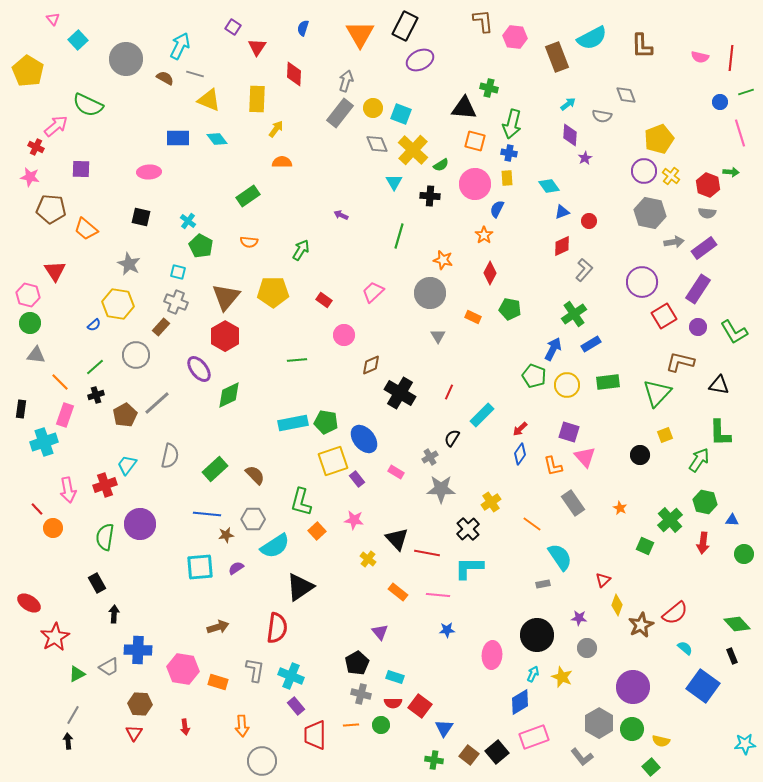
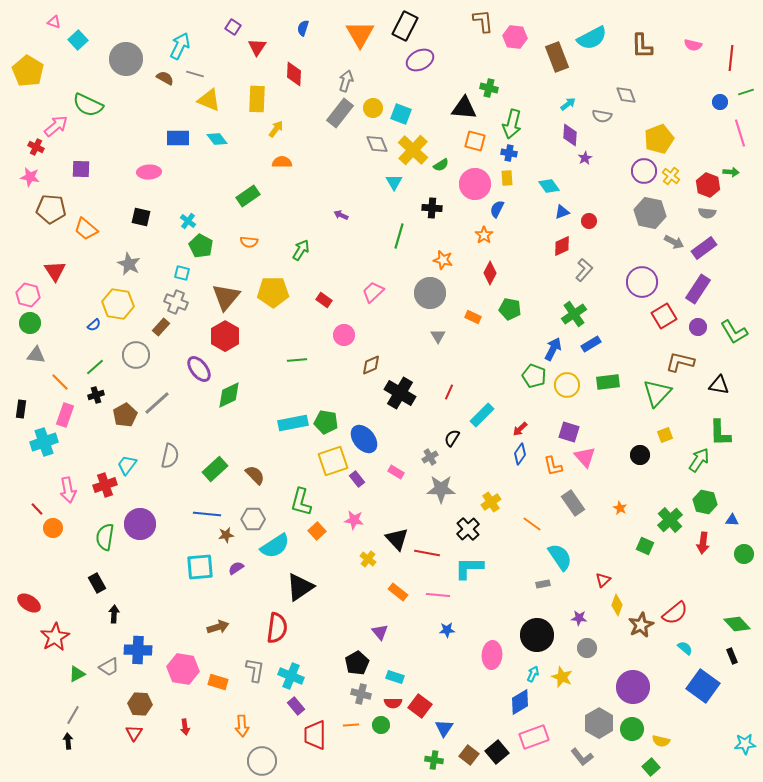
pink triangle at (53, 19): moved 1 px right, 3 px down; rotated 32 degrees counterclockwise
pink semicircle at (700, 57): moved 7 px left, 12 px up
black cross at (430, 196): moved 2 px right, 12 px down
gray arrow at (674, 242): rotated 36 degrees clockwise
cyan square at (178, 272): moved 4 px right, 1 px down
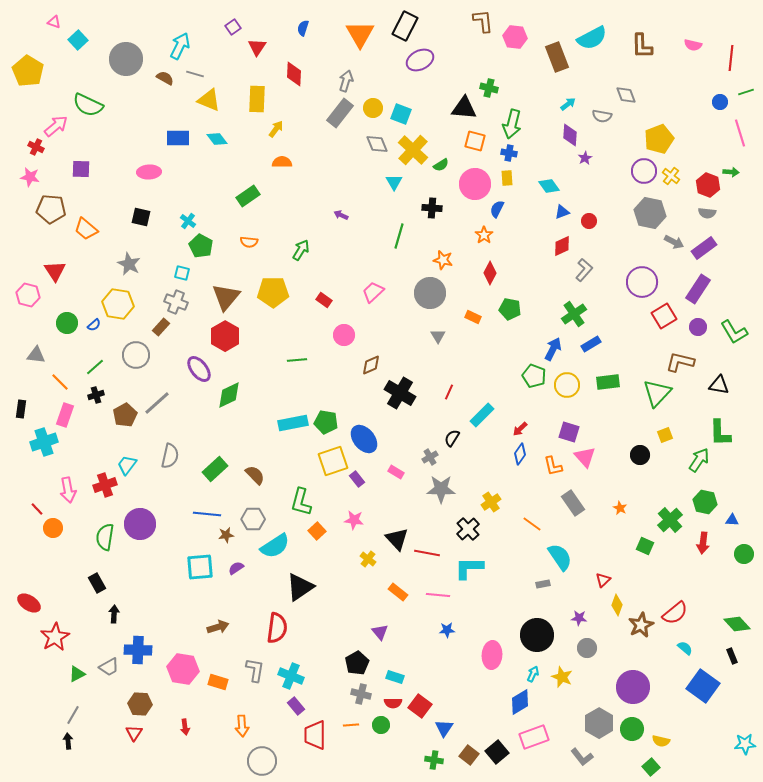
purple square at (233, 27): rotated 21 degrees clockwise
green circle at (30, 323): moved 37 px right
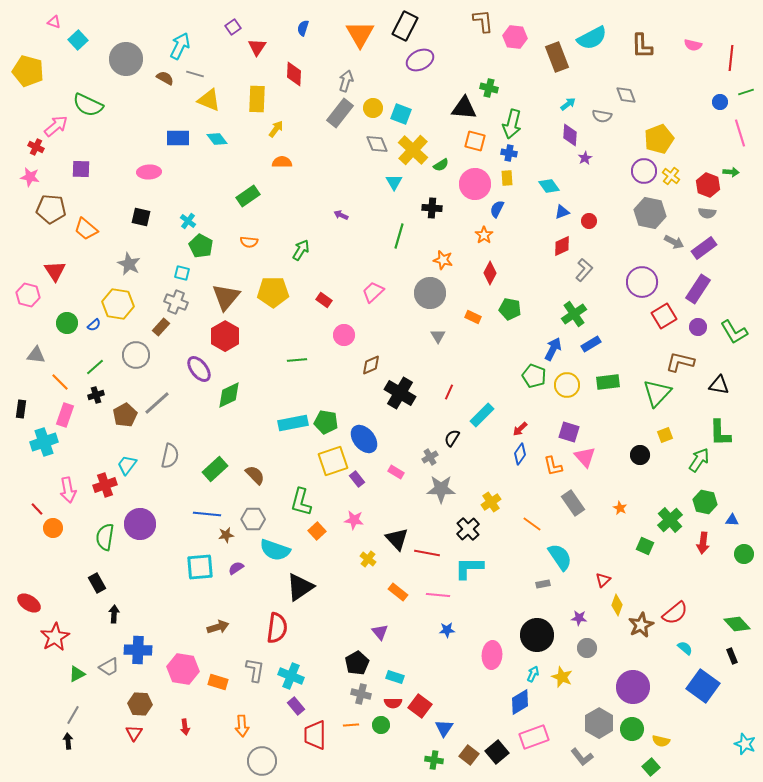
yellow pentagon at (28, 71): rotated 16 degrees counterclockwise
cyan semicircle at (275, 546): moved 4 px down; rotated 52 degrees clockwise
cyan star at (745, 744): rotated 25 degrees clockwise
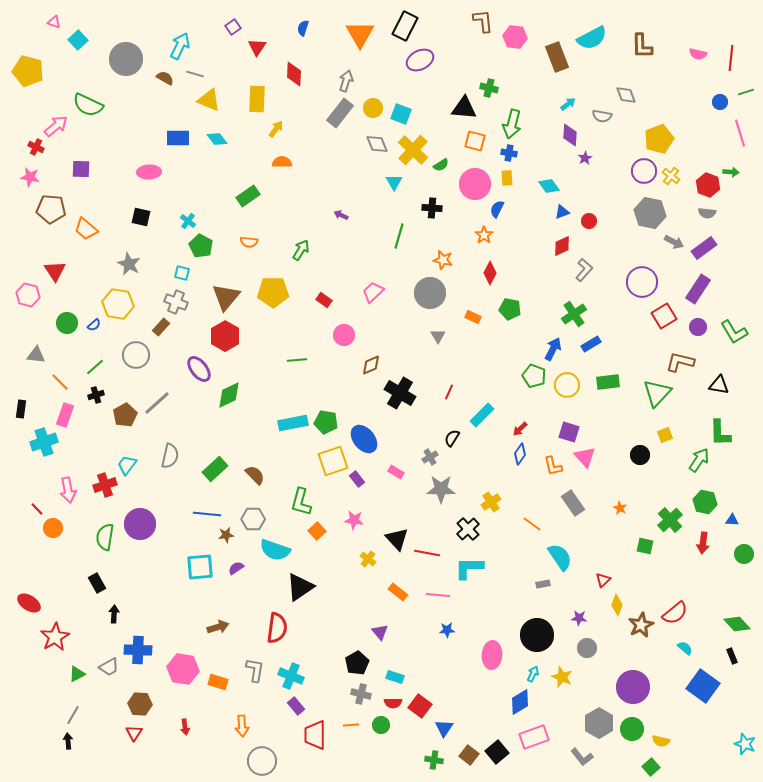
pink semicircle at (693, 45): moved 5 px right, 9 px down
green square at (645, 546): rotated 12 degrees counterclockwise
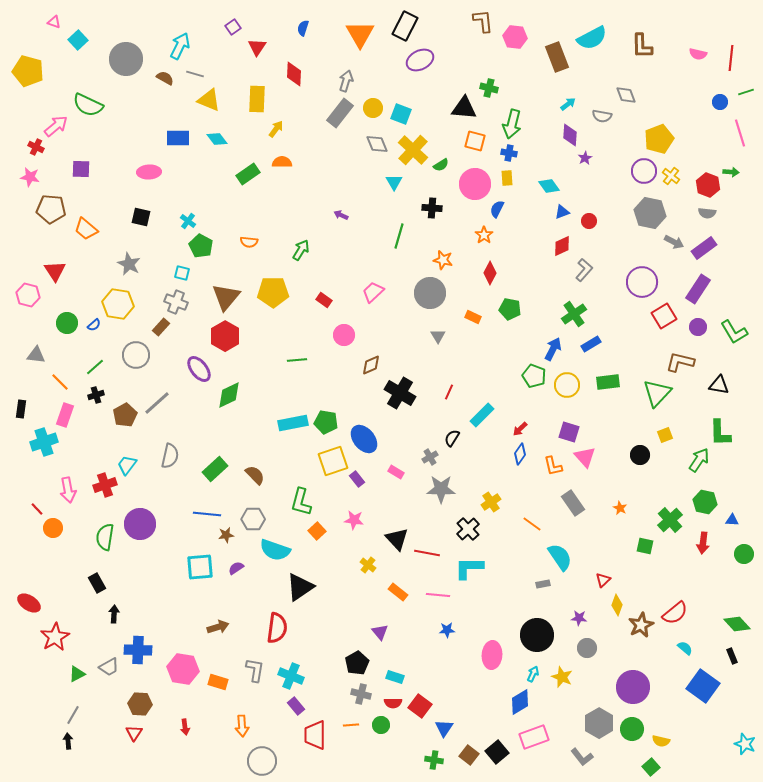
green rectangle at (248, 196): moved 22 px up
yellow cross at (368, 559): moved 6 px down
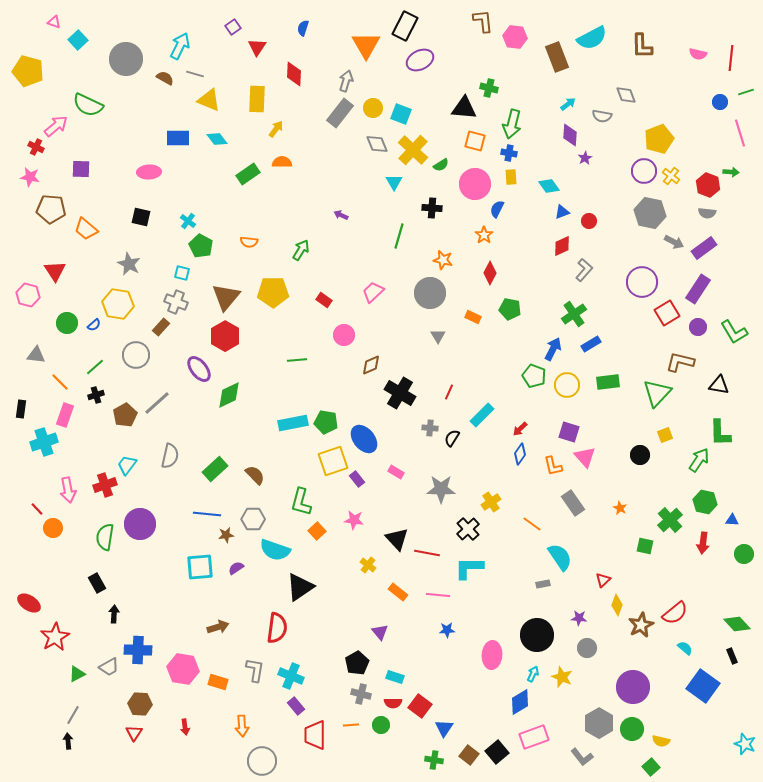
orange triangle at (360, 34): moved 6 px right, 11 px down
yellow rectangle at (507, 178): moved 4 px right, 1 px up
red square at (664, 316): moved 3 px right, 3 px up
gray cross at (430, 457): moved 29 px up; rotated 35 degrees clockwise
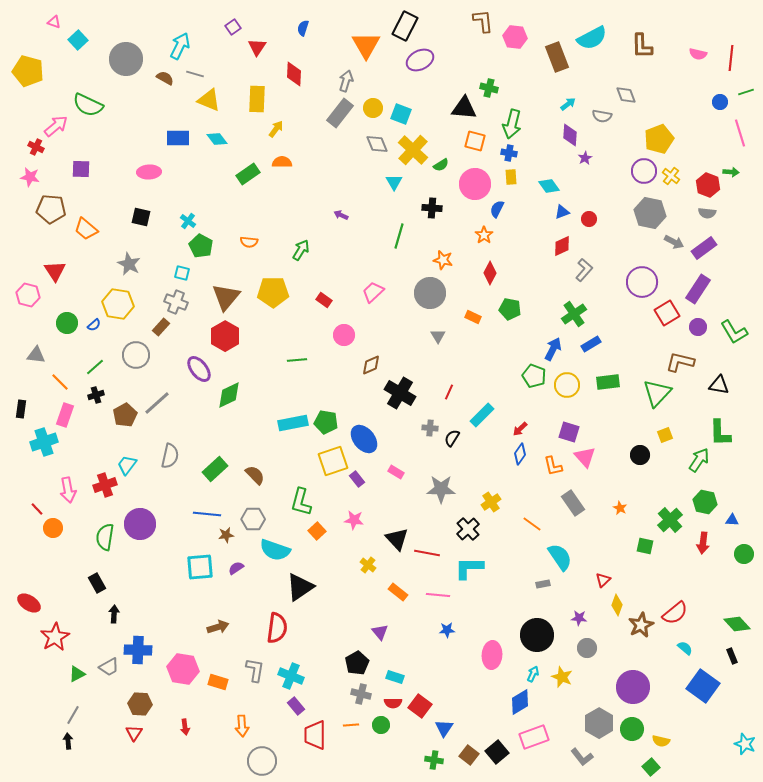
red circle at (589, 221): moved 2 px up
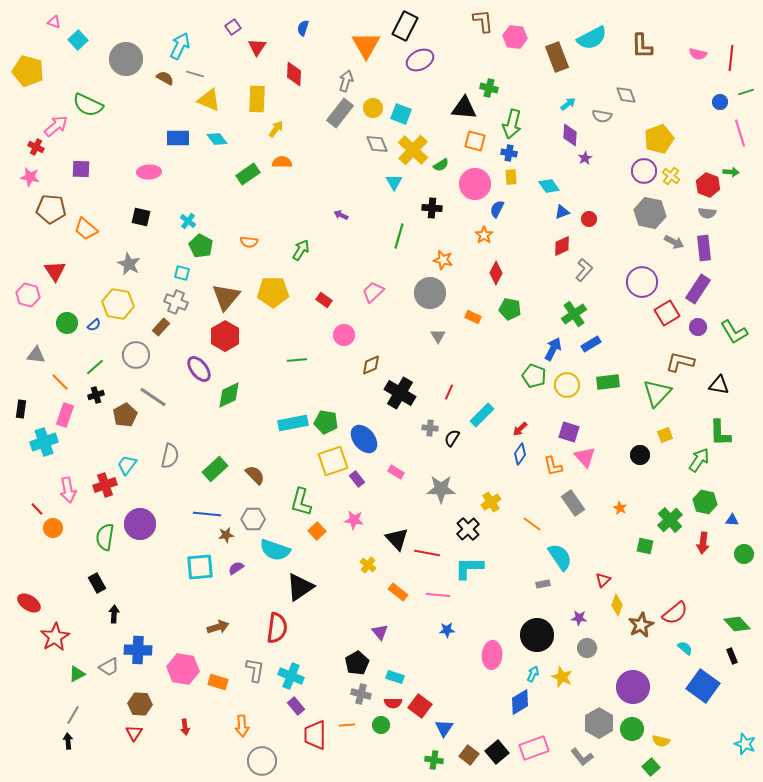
purple rectangle at (704, 248): rotated 60 degrees counterclockwise
red diamond at (490, 273): moved 6 px right
gray line at (157, 403): moved 4 px left, 6 px up; rotated 76 degrees clockwise
orange line at (351, 725): moved 4 px left
pink rectangle at (534, 737): moved 11 px down
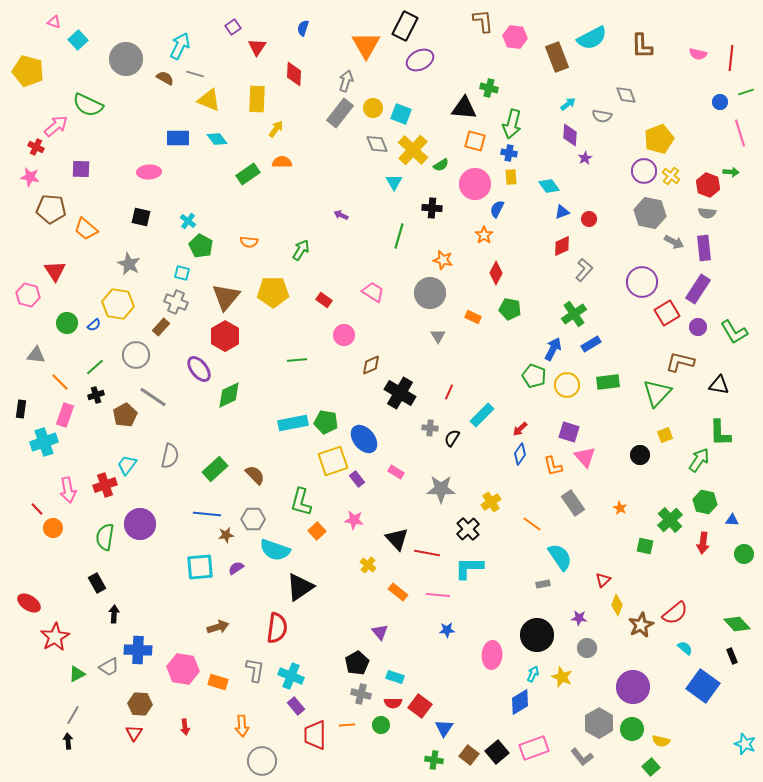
pink trapezoid at (373, 292): rotated 75 degrees clockwise
